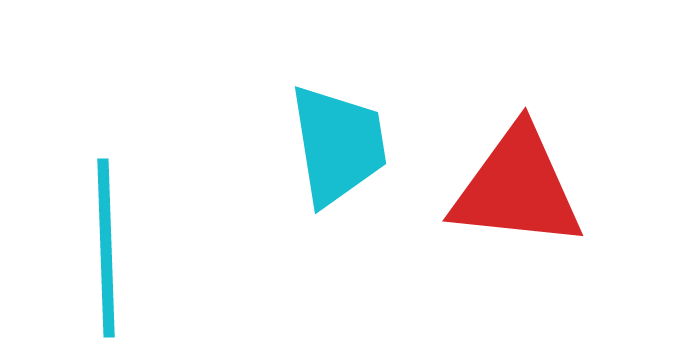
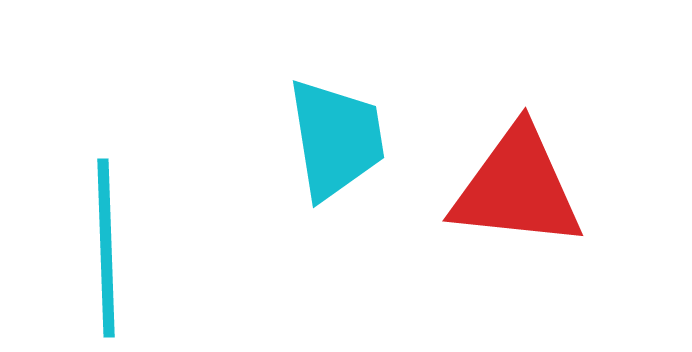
cyan trapezoid: moved 2 px left, 6 px up
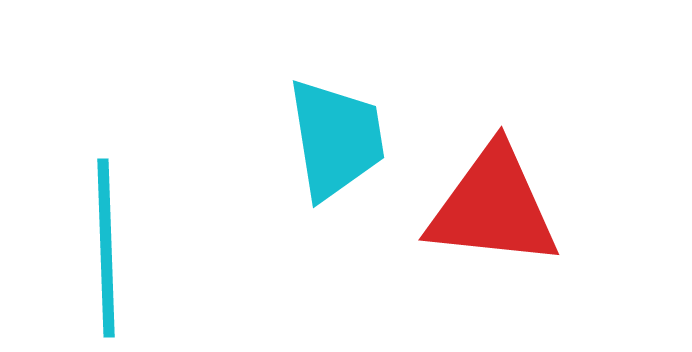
red triangle: moved 24 px left, 19 px down
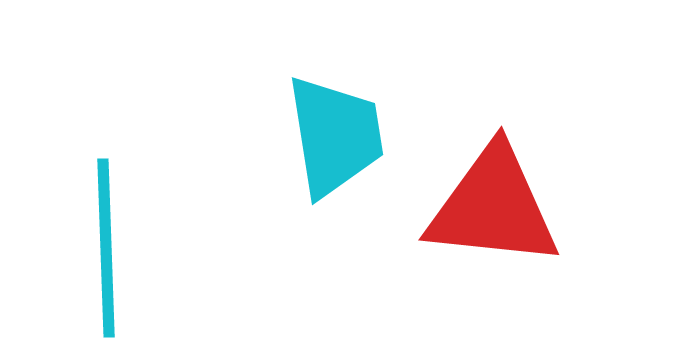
cyan trapezoid: moved 1 px left, 3 px up
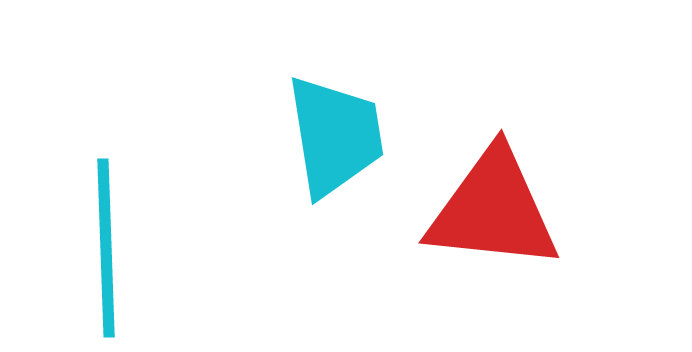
red triangle: moved 3 px down
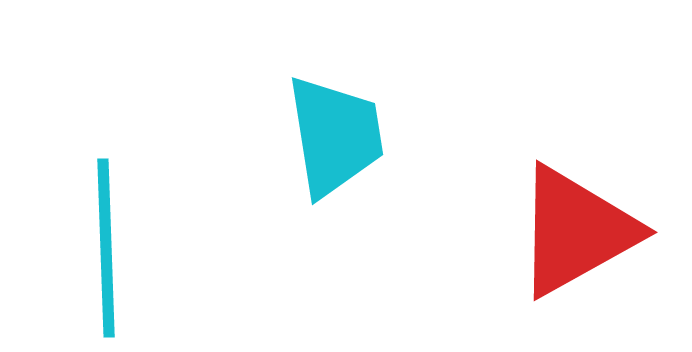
red triangle: moved 83 px right, 21 px down; rotated 35 degrees counterclockwise
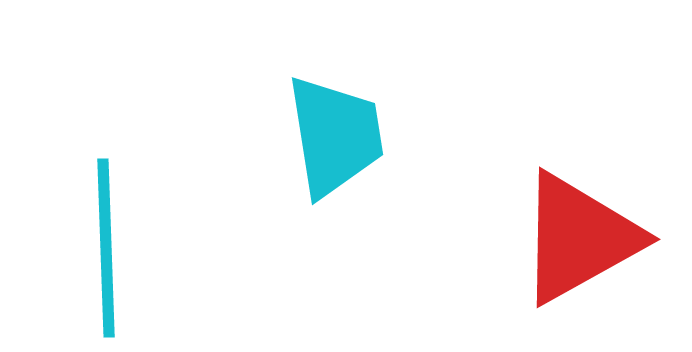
red triangle: moved 3 px right, 7 px down
